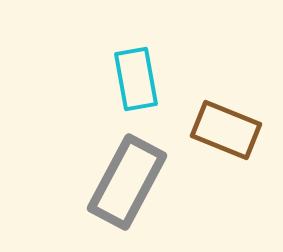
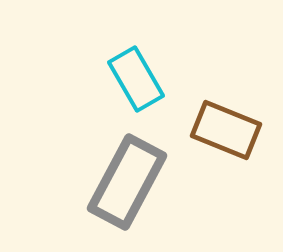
cyan rectangle: rotated 20 degrees counterclockwise
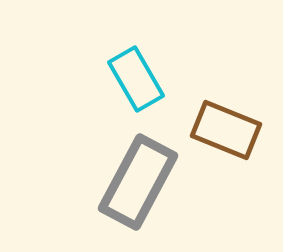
gray rectangle: moved 11 px right
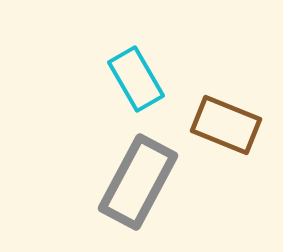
brown rectangle: moved 5 px up
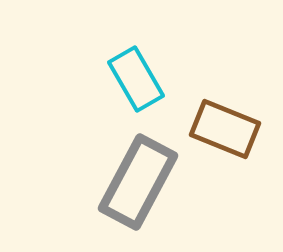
brown rectangle: moved 1 px left, 4 px down
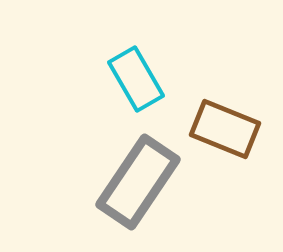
gray rectangle: rotated 6 degrees clockwise
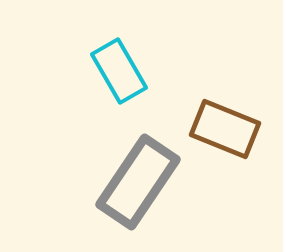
cyan rectangle: moved 17 px left, 8 px up
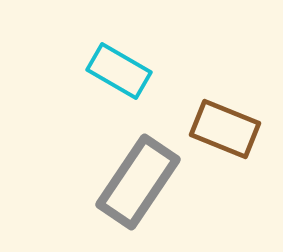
cyan rectangle: rotated 30 degrees counterclockwise
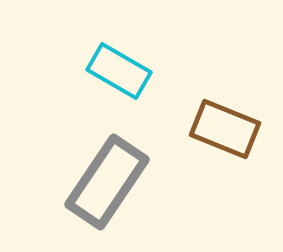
gray rectangle: moved 31 px left
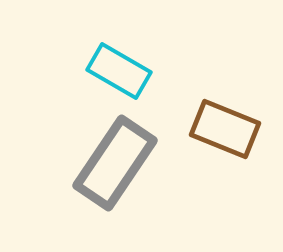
gray rectangle: moved 8 px right, 19 px up
